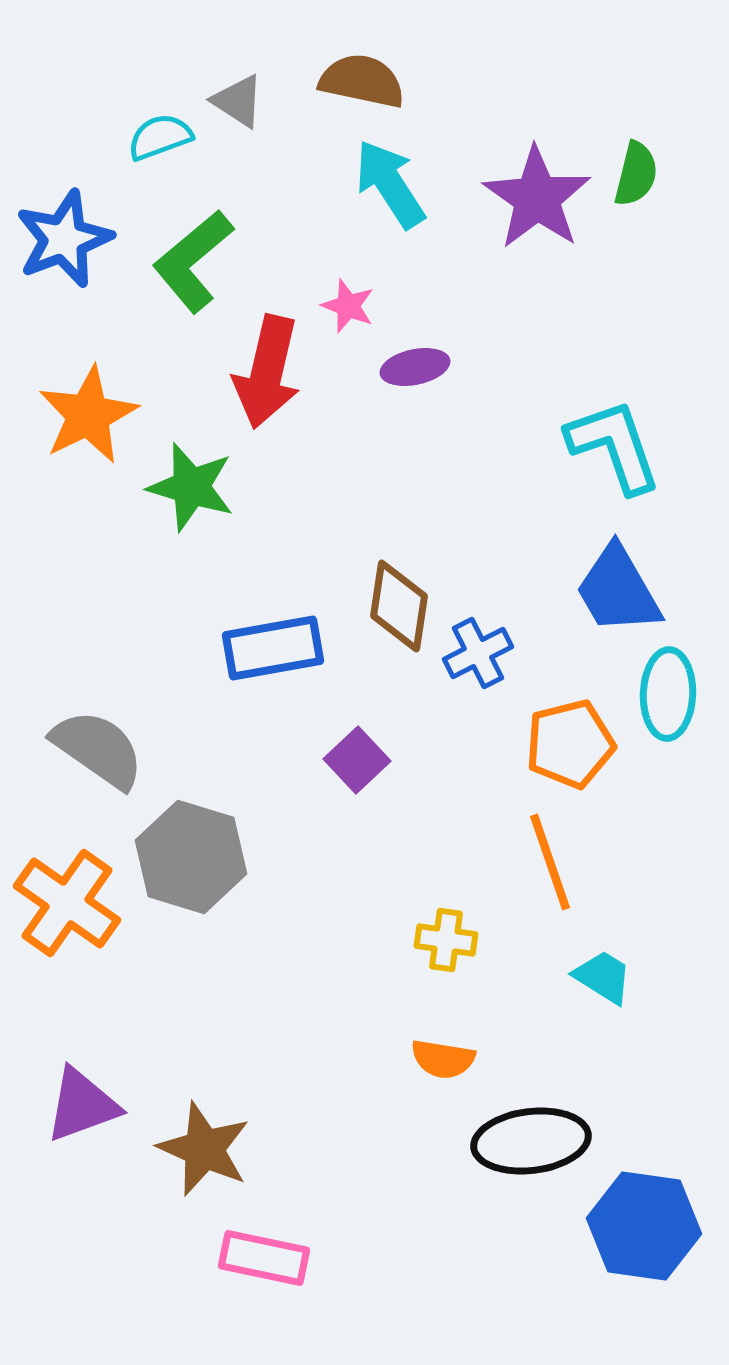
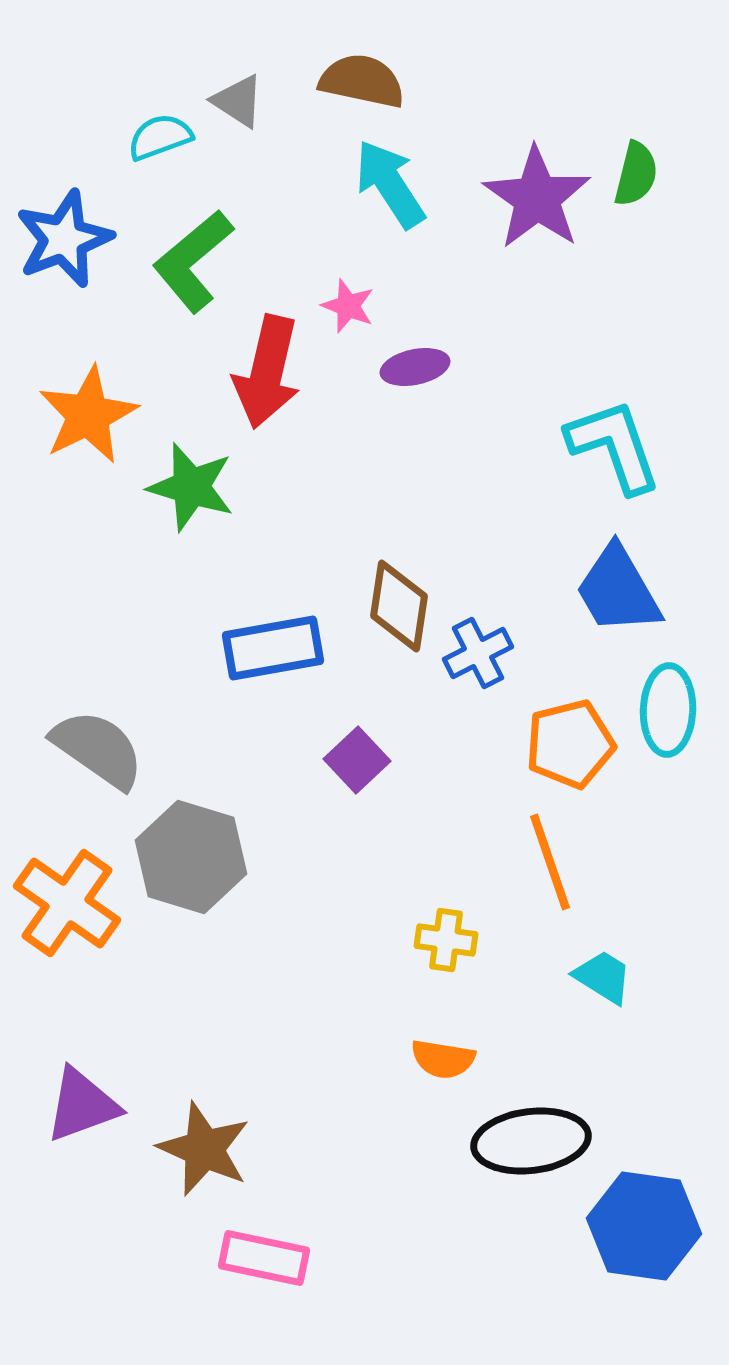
cyan ellipse: moved 16 px down
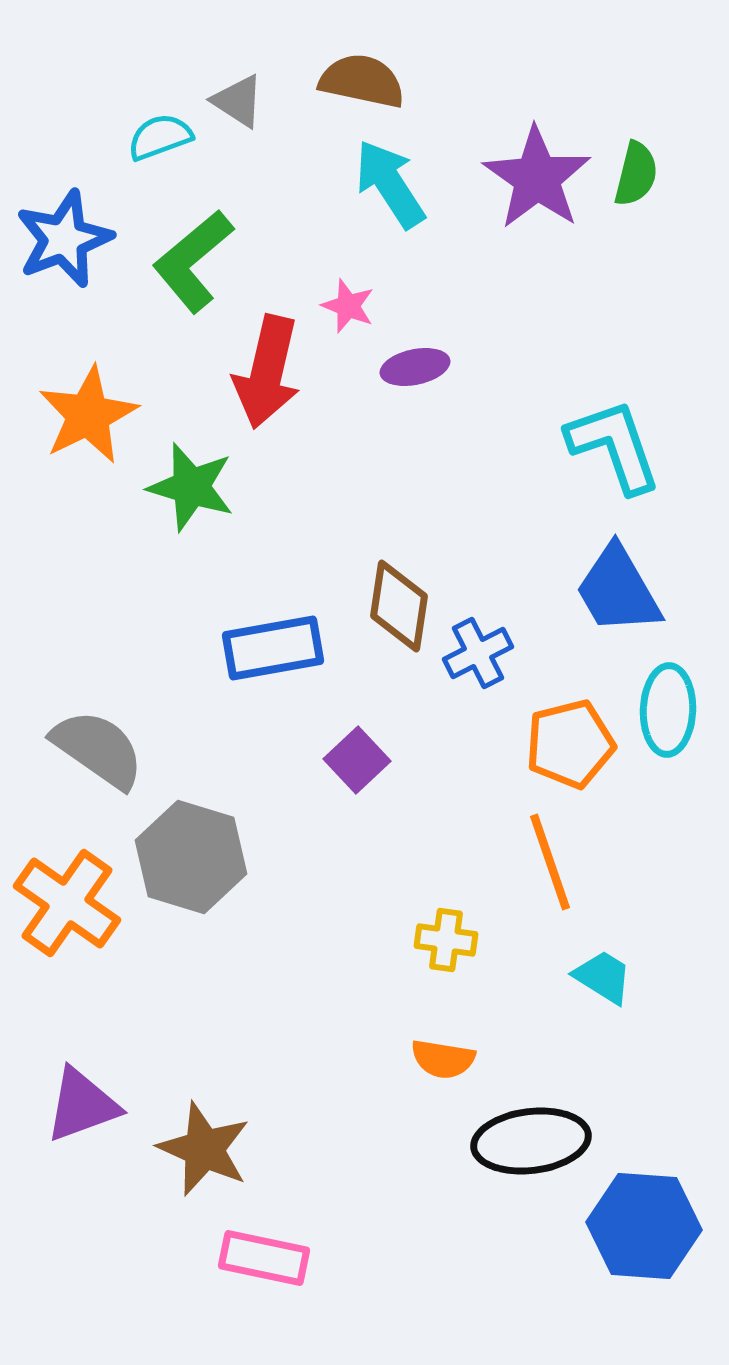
purple star: moved 20 px up
blue hexagon: rotated 4 degrees counterclockwise
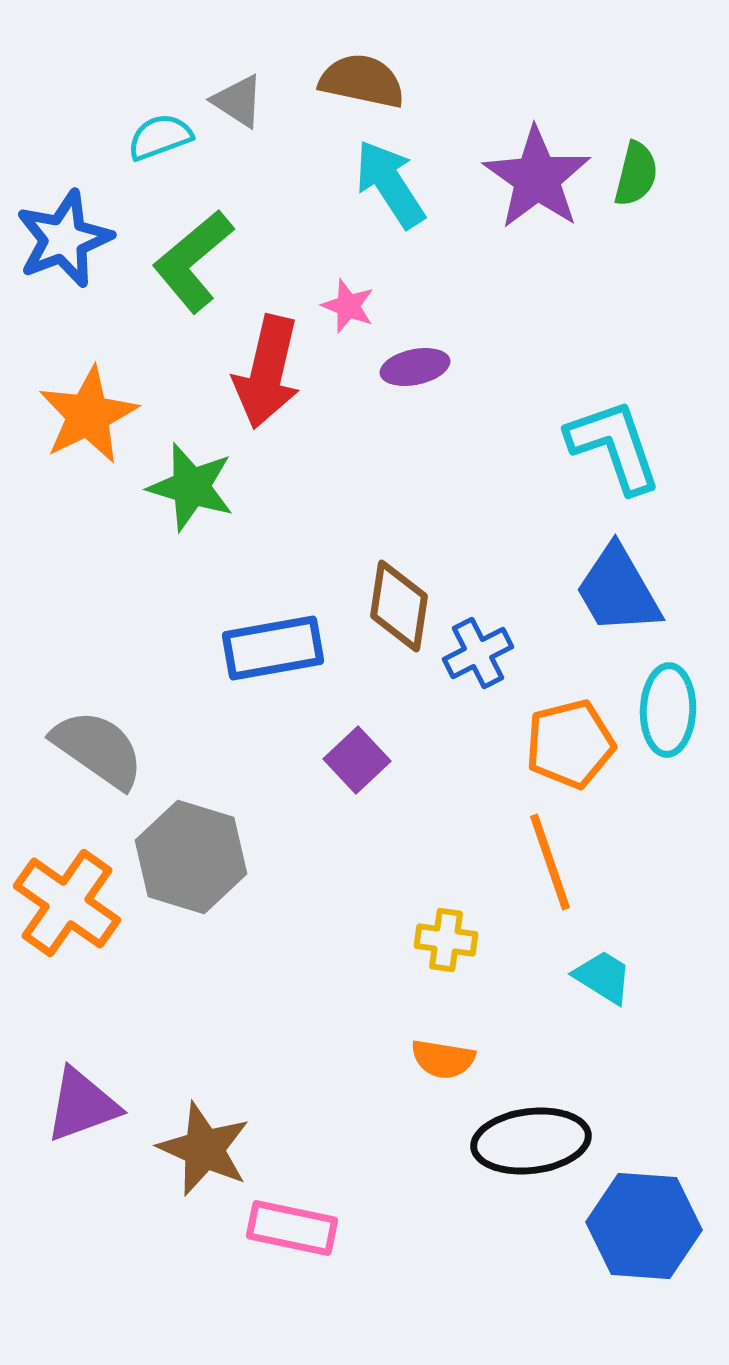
pink rectangle: moved 28 px right, 30 px up
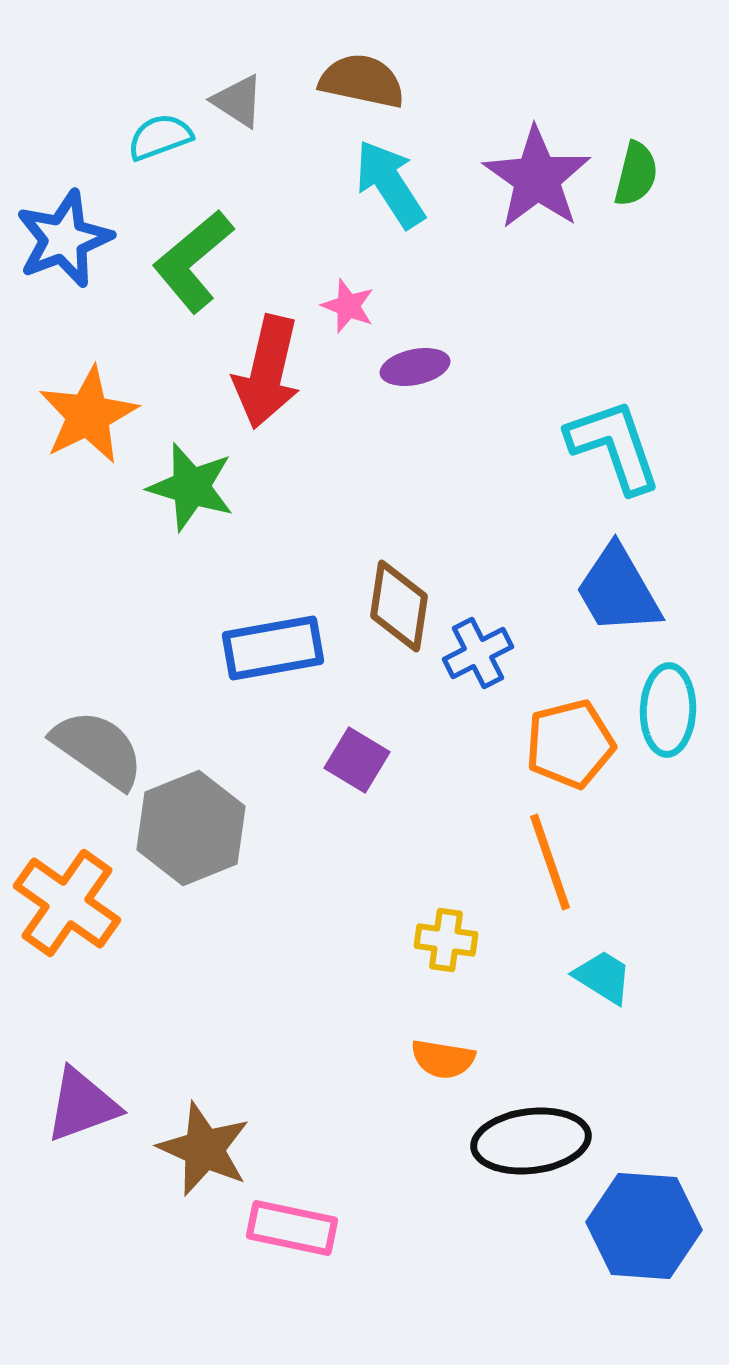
purple square: rotated 16 degrees counterclockwise
gray hexagon: moved 29 px up; rotated 21 degrees clockwise
